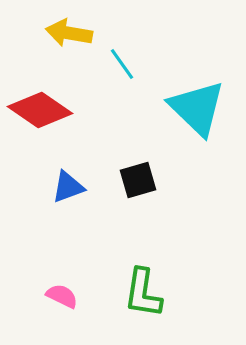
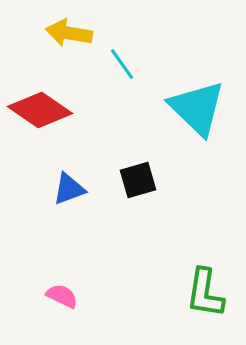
blue triangle: moved 1 px right, 2 px down
green L-shape: moved 62 px right
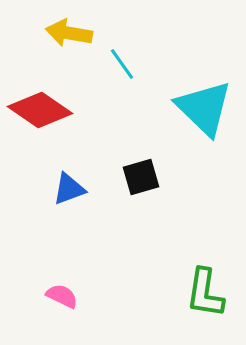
cyan triangle: moved 7 px right
black square: moved 3 px right, 3 px up
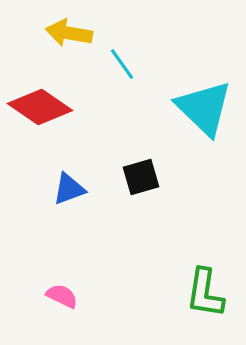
red diamond: moved 3 px up
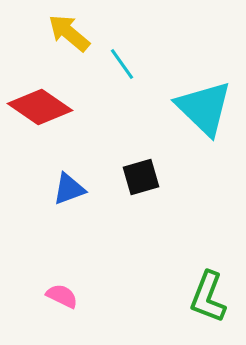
yellow arrow: rotated 30 degrees clockwise
green L-shape: moved 3 px right, 4 px down; rotated 12 degrees clockwise
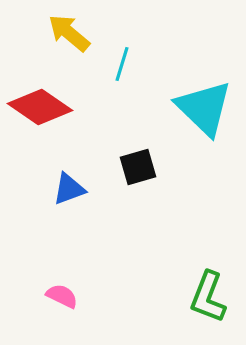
cyan line: rotated 52 degrees clockwise
black square: moved 3 px left, 10 px up
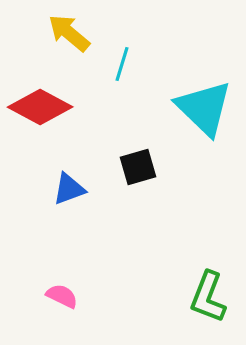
red diamond: rotated 6 degrees counterclockwise
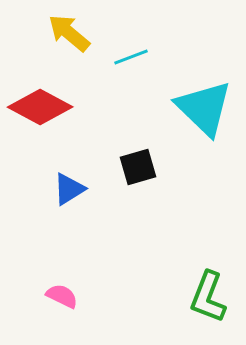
cyan line: moved 9 px right, 7 px up; rotated 52 degrees clockwise
blue triangle: rotated 12 degrees counterclockwise
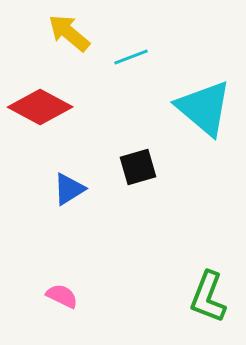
cyan triangle: rotated 4 degrees counterclockwise
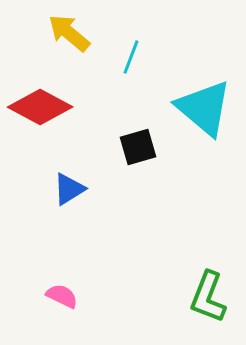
cyan line: rotated 48 degrees counterclockwise
black square: moved 20 px up
